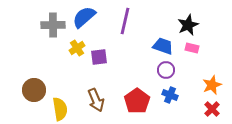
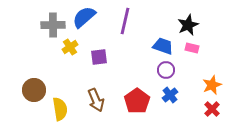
yellow cross: moved 7 px left, 1 px up
blue cross: rotated 28 degrees clockwise
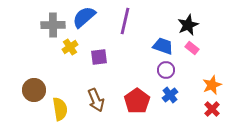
pink rectangle: rotated 24 degrees clockwise
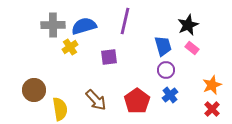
blue semicircle: moved 9 px down; rotated 25 degrees clockwise
blue trapezoid: rotated 55 degrees clockwise
purple square: moved 10 px right
brown arrow: rotated 20 degrees counterclockwise
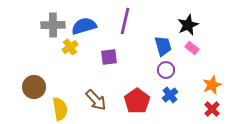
brown circle: moved 3 px up
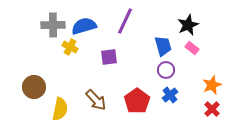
purple line: rotated 12 degrees clockwise
yellow cross: rotated 28 degrees counterclockwise
yellow semicircle: rotated 20 degrees clockwise
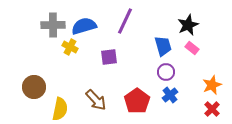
purple circle: moved 2 px down
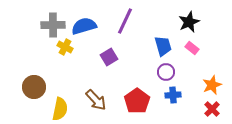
black star: moved 1 px right, 3 px up
yellow cross: moved 5 px left
purple square: rotated 24 degrees counterclockwise
blue cross: moved 3 px right; rotated 35 degrees clockwise
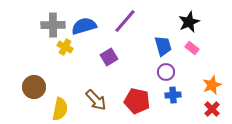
purple line: rotated 16 degrees clockwise
red pentagon: rotated 25 degrees counterclockwise
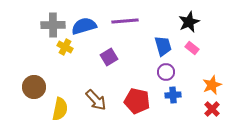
purple line: rotated 44 degrees clockwise
